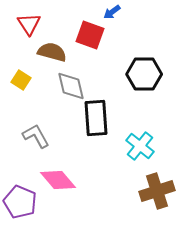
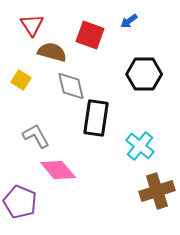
blue arrow: moved 17 px right, 9 px down
red triangle: moved 3 px right, 1 px down
black rectangle: rotated 12 degrees clockwise
pink diamond: moved 10 px up
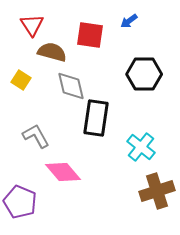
red square: rotated 12 degrees counterclockwise
cyan cross: moved 1 px right, 1 px down
pink diamond: moved 5 px right, 2 px down
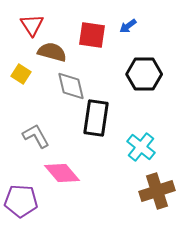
blue arrow: moved 1 px left, 5 px down
red square: moved 2 px right
yellow square: moved 6 px up
pink diamond: moved 1 px left, 1 px down
purple pentagon: moved 1 px right, 1 px up; rotated 20 degrees counterclockwise
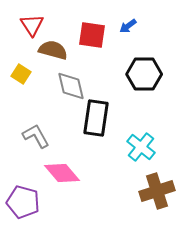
brown semicircle: moved 1 px right, 2 px up
purple pentagon: moved 2 px right, 1 px down; rotated 12 degrees clockwise
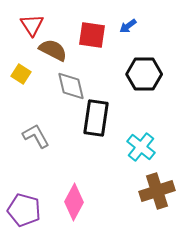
brown semicircle: rotated 12 degrees clockwise
pink diamond: moved 12 px right, 29 px down; rotated 69 degrees clockwise
purple pentagon: moved 1 px right, 8 px down
